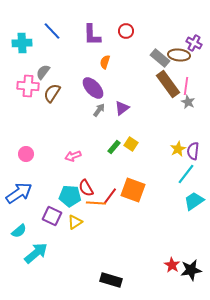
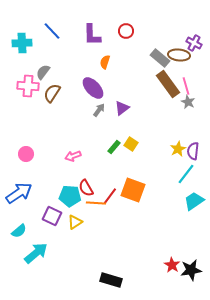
pink line: rotated 24 degrees counterclockwise
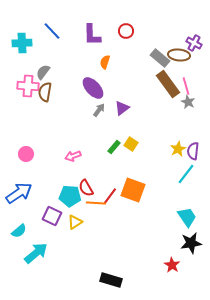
brown semicircle: moved 7 px left, 1 px up; rotated 24 degrees counterclockwise
cyan trapezoid: moved 7 px left, 16 px down; rotated 90 degrees clockwise
black star: moved 27 px up
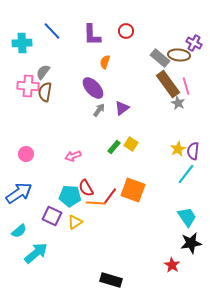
gray star: moved 10 px left, 1 px down
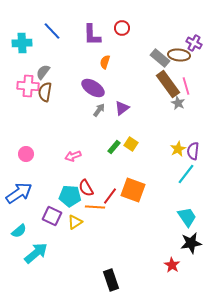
red circle: moved 4 px left, 3 px up
purple ellipse: rotated 15 degrees counterclockwise
orange line: moved 1 px left, 4 px down
black rectangle: rotated 55 degrees clockwise
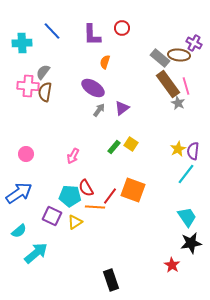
pink arrow: rotated 42 degrees counterclockwise
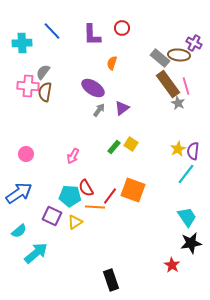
orange semicircle: moved 7 px right, 1 px down
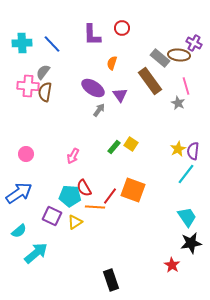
blue line: moved 13 px down
brown rectangle: moved 18 px left, 3 px up
purple triangle: moved 2 px left, 13 px up; rotated 28 degrees counterclockwise
red semicircle: moved 2 px left
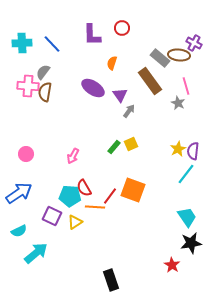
gray arrow: moved 30 px right, 1 px down
yellow square: rotated 32 degrees clockwise
cyan semicircle: rotated 14 degrees clockwise
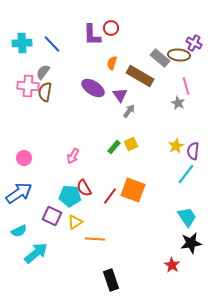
red circle: moved 11 px left
brown rectangle: moved 10 px left, 5 px up; rotated 24 degrees counterclockwise
yellow star: moved 2 px left, 3 px up
pink circle: moved 2 px left, 4 px down
orange line: moved 32 px down
